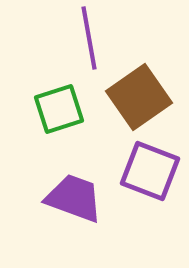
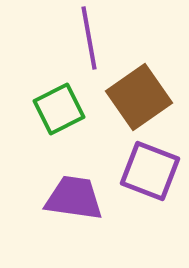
green square: rotated 9 degrees counterclockwise
purple trapezoid: rotated 12 degrees counterclockwise
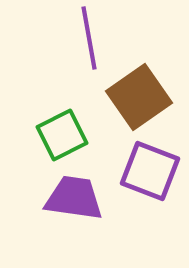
green square: moved 3 px right, 26 px down
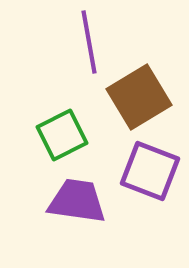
purple line: moved 4 px down
brown square: rotated 4 degrees clockwise
purple trapezoid: moved 3 px right, 3 px down
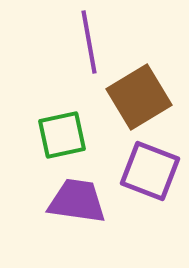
green square: rotated 15 degrees clockwise
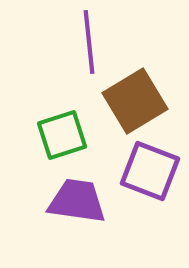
purple line: rotated 4 degrees clockwise
brown square: moved 4 px left, 4 px down
green square: rotated 6 degrees counterclockwise
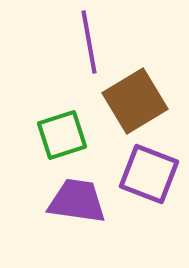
purple line: rotated 4 degrees counterclockwise
purple square: moved 1 px left, 3 px down
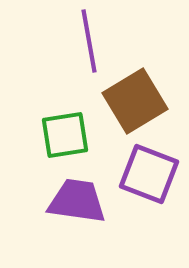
purple line: moved 1 px up
green square: moved 3 px right; rotated 9 degrees clockwise
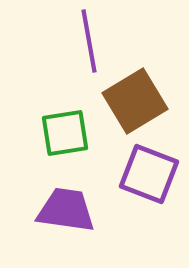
green square: moved 2 px up
purple trapezoid: moved 11 px left, 9 px down
